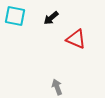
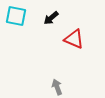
cyan square: moved 1 px right
red triangle: moved 2 px left
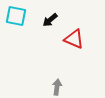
black arrow: moved 1 px left, 2 px down
gray arrow: rotated 28 degrees clockwise
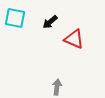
cyan square: moved 1 px left, 2 px down
black arrow: moved 2 px down
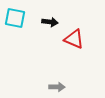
black arrow: rotated 133 degrees counterclockwise
gray arrow: rotated 84 degrees clockwise
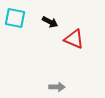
black arrow: rotated 21 degrees clockwise
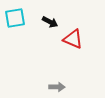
cyan square: rotated 20 degrees counterclockwise
red triangle: moved 1 px left
